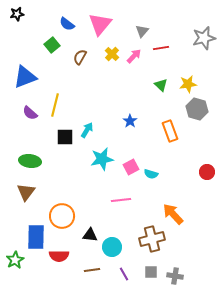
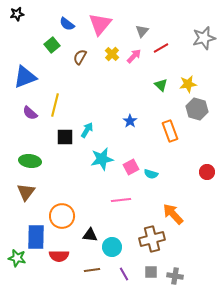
red line: rotated 21 degrees counterclockwise
green star: moved 2 px right, 2 px up; rotated 30 degrees counterclockwise
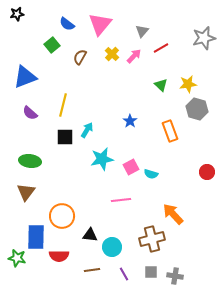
yellow line: moved 8 px right
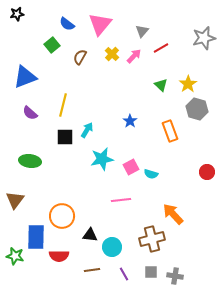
yellow star: rotated 24 degrees counterclockwise
brown triangle: moved 11 px left, 8 px down
green star: moved 2 px left, 2 px up
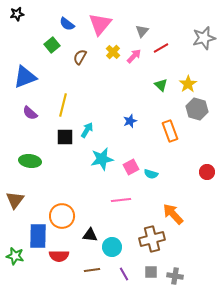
yellow cross: moved 1 px right, 2 px up
blue star: rotated 16 degrees clockwise
blue rectangle: moved 2 px right, 1 px up
